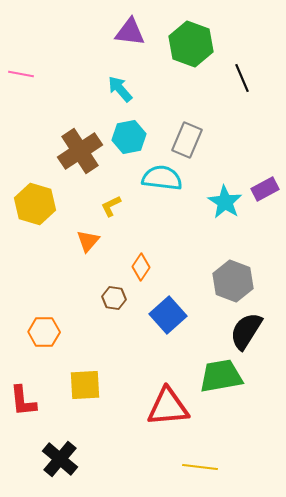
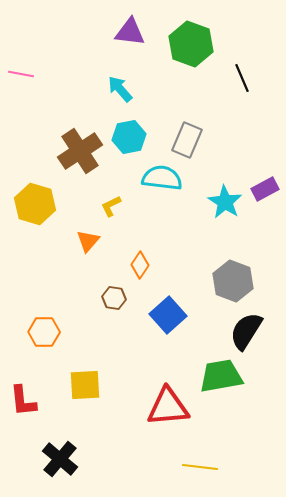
orange diamond: moved 1 px left, 2 px up
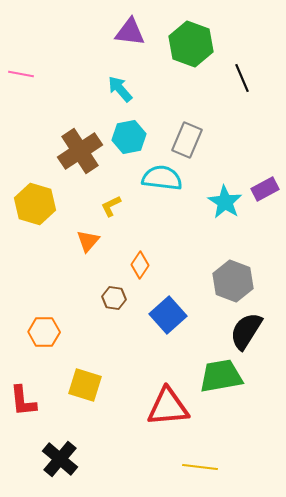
yellow square: rotated 20 degrees clockwise
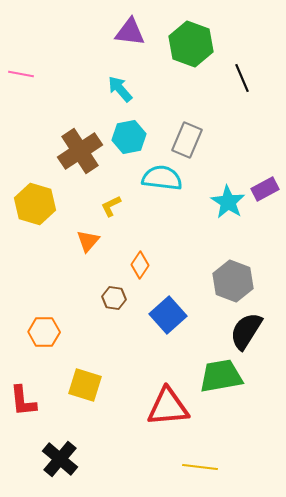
cyan star: moved 3 px right
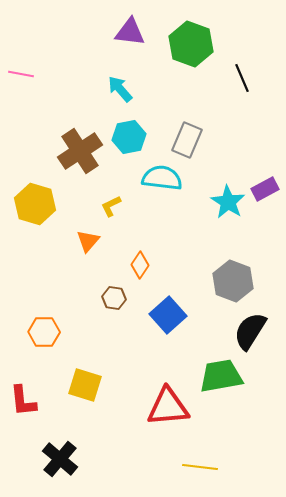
black semicircle: moved 4 px right
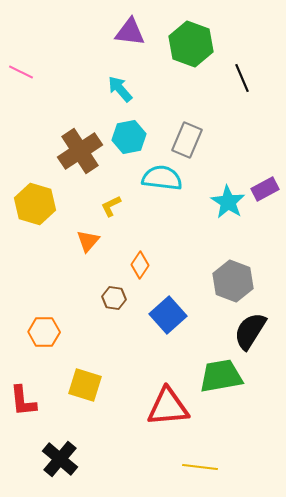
pink line: moved 2 px up; rotated 15 degrees clockwise
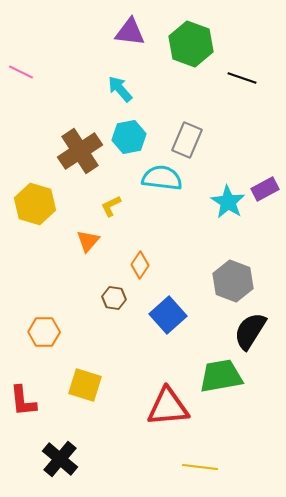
black line: rotated 48 degrees counterclockwise
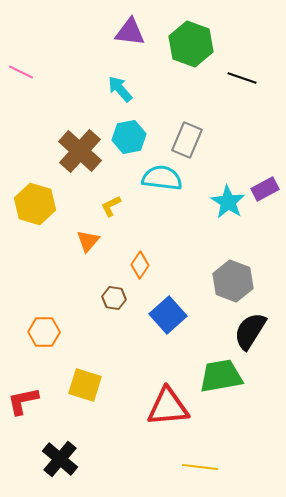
brown cross: rotated 15 degrees counterclockwise
red L-shape: rotated 84 degrees clockwise
